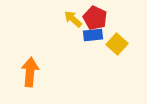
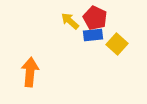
yellow arrow: moved 3 px left, 2 px down
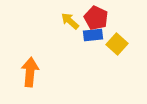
red pentagon: moved 1 px right
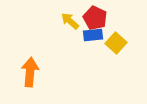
red pentagon: moved 1 px left
yellow square: moved 1 px left, 1 px up
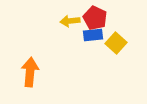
yellow arrow: rotated 48 degrees counterclockwise
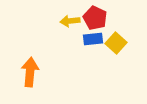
blue rectangle: moved 4 px down
